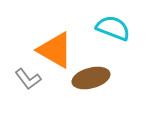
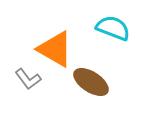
orange triangle: moved 1 px up
brown ellipse: moved 4 px down; rotated 48 degrees clockwise
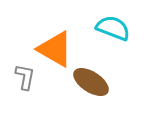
gray L-shape: moved 3 px left, 2 px up; rotated 132 degrees counterclockwise
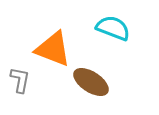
orange triangle: moved 2 px left; rotated 9 degrees counterclockwise
gray L-shape: moved 5 px left, 3 px down
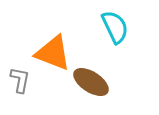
cyan semicircle: moved 2 px right, 1 px up; rotated 44 degrees clockwise
orange triangle: moved 4 px down
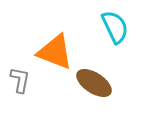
orange triangle: moved 2 px right, 1 px up
brown ellipse: moved 3 px right, 1 px down
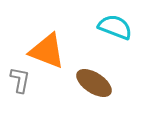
cyan semicircle: rotated 44 degrees counterclockwise
orange triangle: moved 8 px left, 1 px up
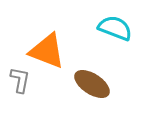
cyan semicircle: moved 1 px down
brown ellipse: moved 2 px left, 1 px down
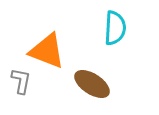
cyan semicircle: rotated 72 degrees clockwise
gray L-shape: moved 1 px right, 1 px down
